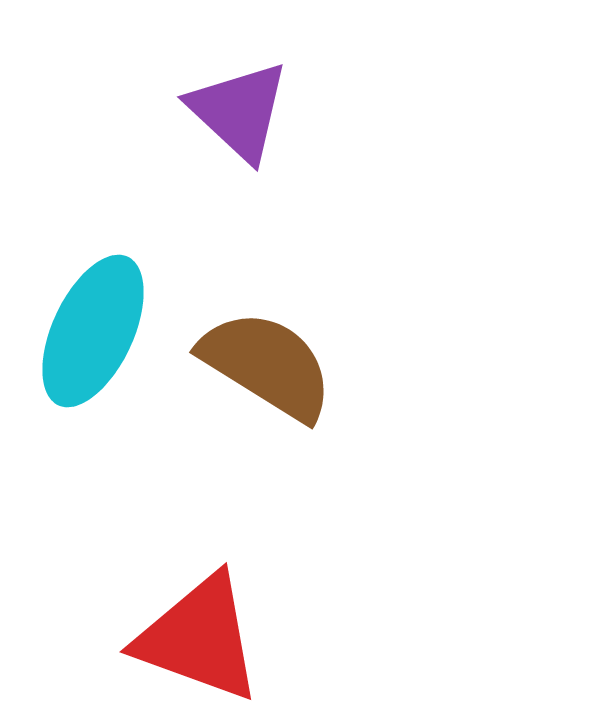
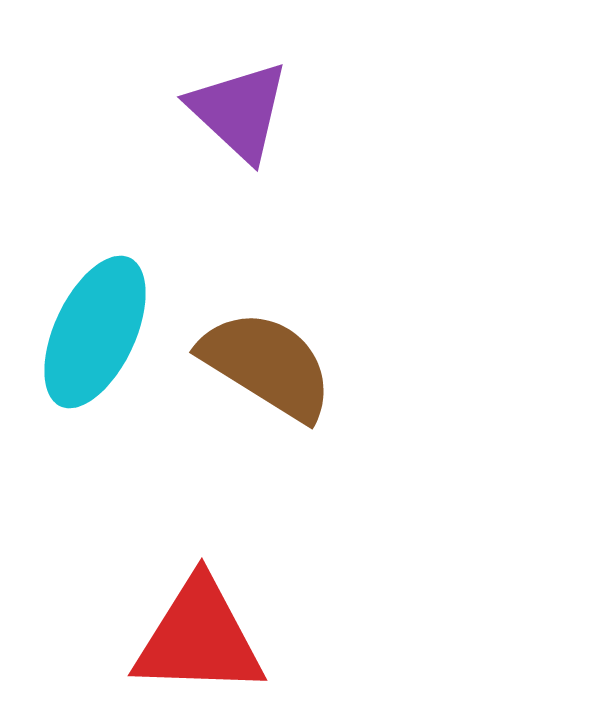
cyan ellipse: moved 2 px right, 1 px down
red triangle: rotated 18 degrees counterclockwise
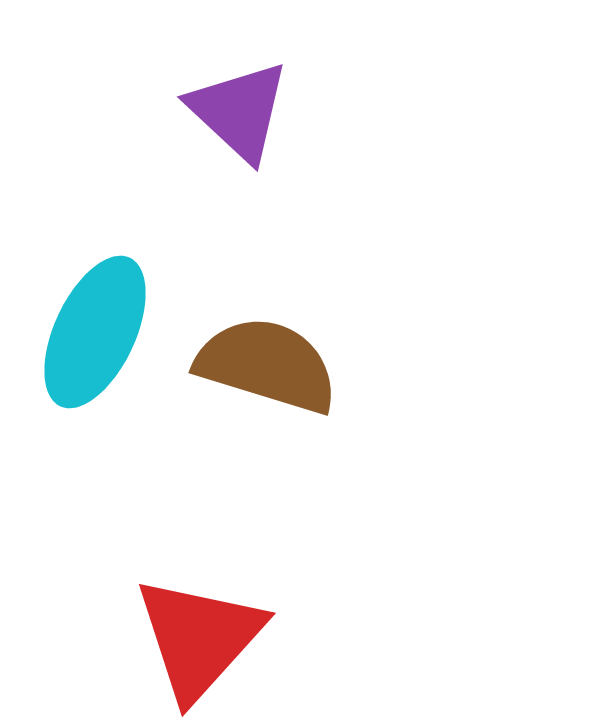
brown semicircle: rotated 15 degrees counterclockwise
red triangle: rotated 50 degrees counterclockwise
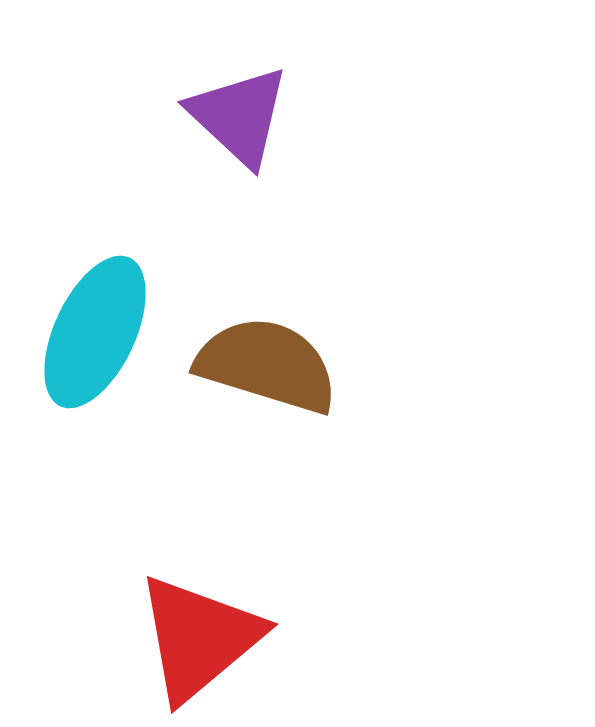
purple triangle: moved 5 px down
red triangle: rotated 8 degrees clockwise
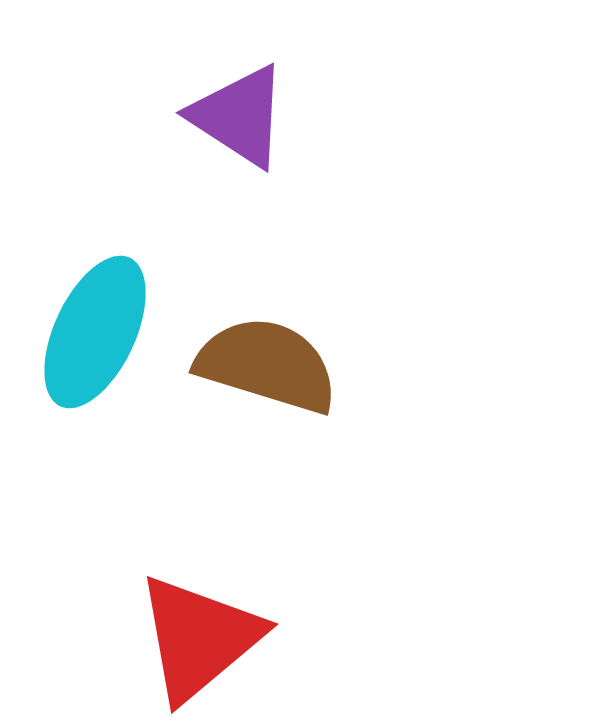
purple triangle: rotated 10 degrees counterclockwise
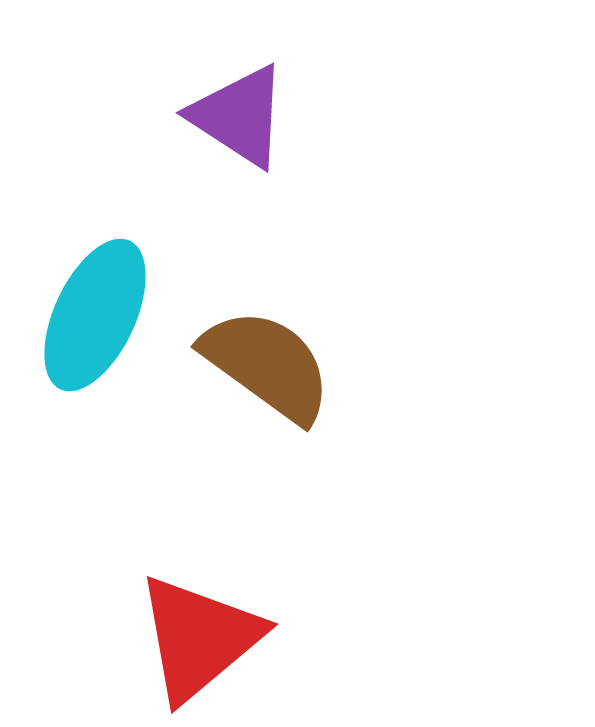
cyan ellipse: moved 17 px up
brown semicircle: rotated 19 degrees clockwise
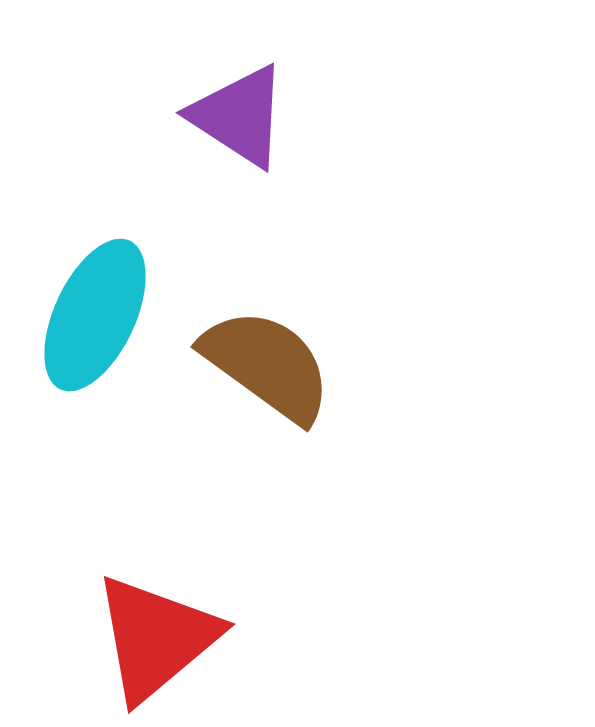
red triangle: moved 43 px left
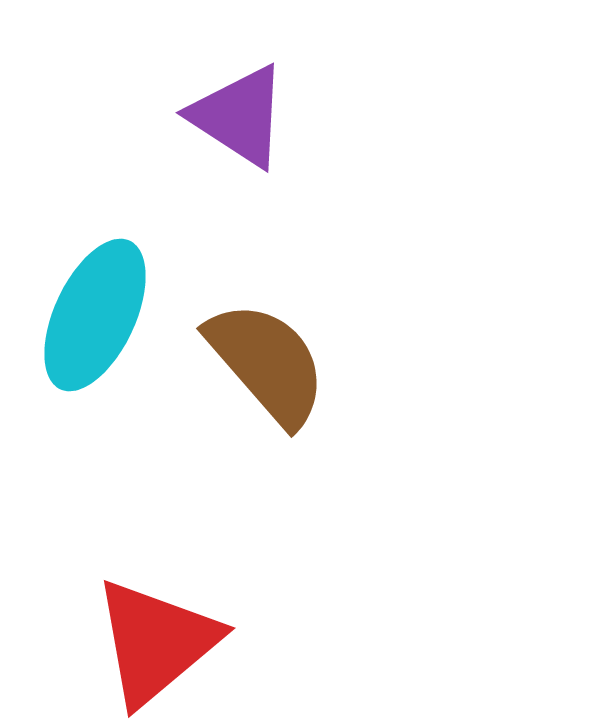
brown semicircle: moved 2 px up; rotated 13 degrees clockwise
red triangle: moved 4 px down
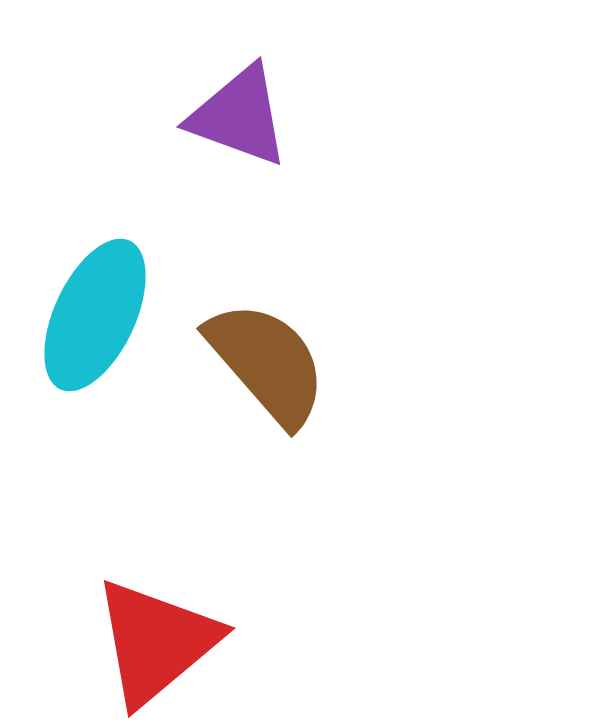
purple triangle: rotated 13 degrees counterclockwise
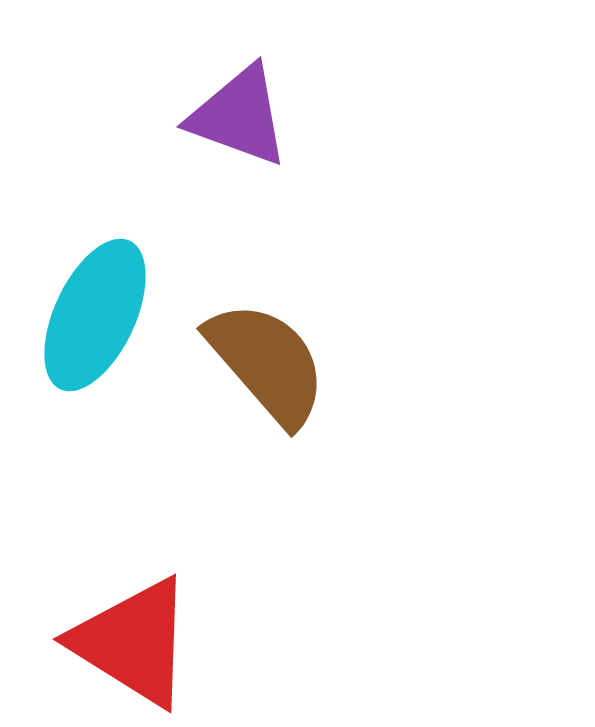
red triangle: moved 23 px left; rotated 48 degrees counterclockwise
